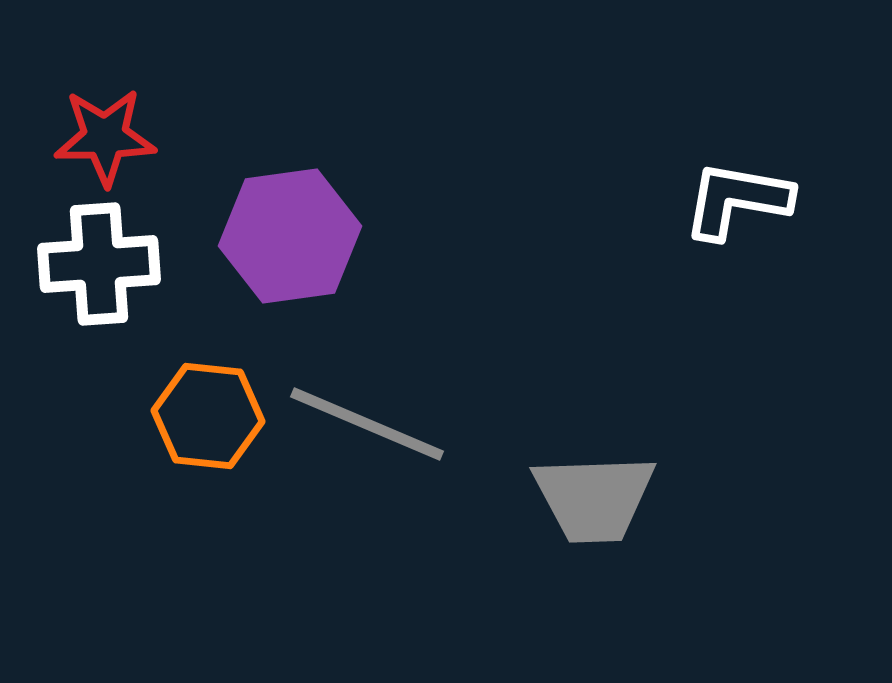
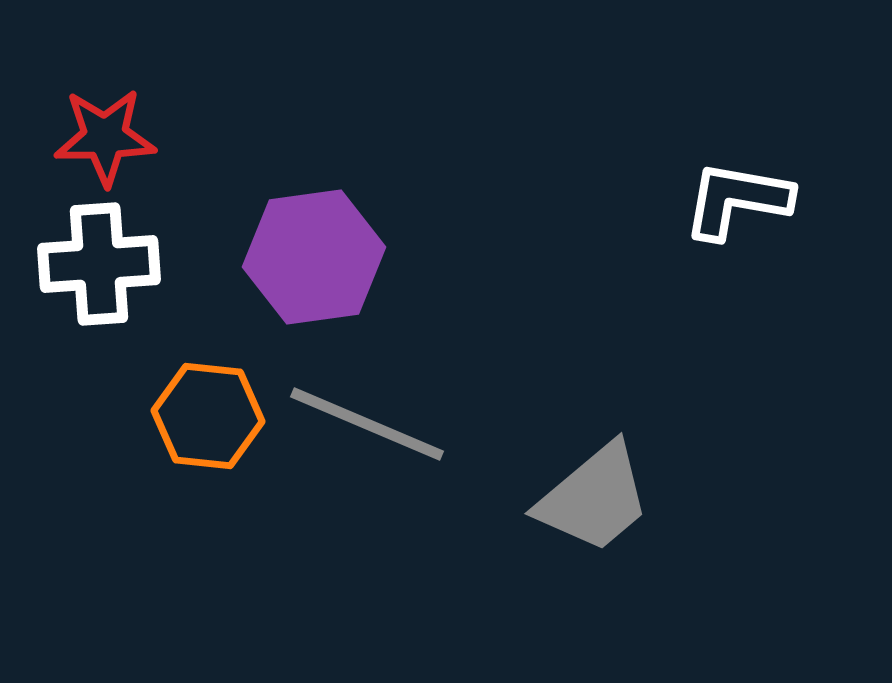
purple hexagon: moved 24 px right, 21 px down
gray trapezoid: rotated 38 degrees counterclockwise
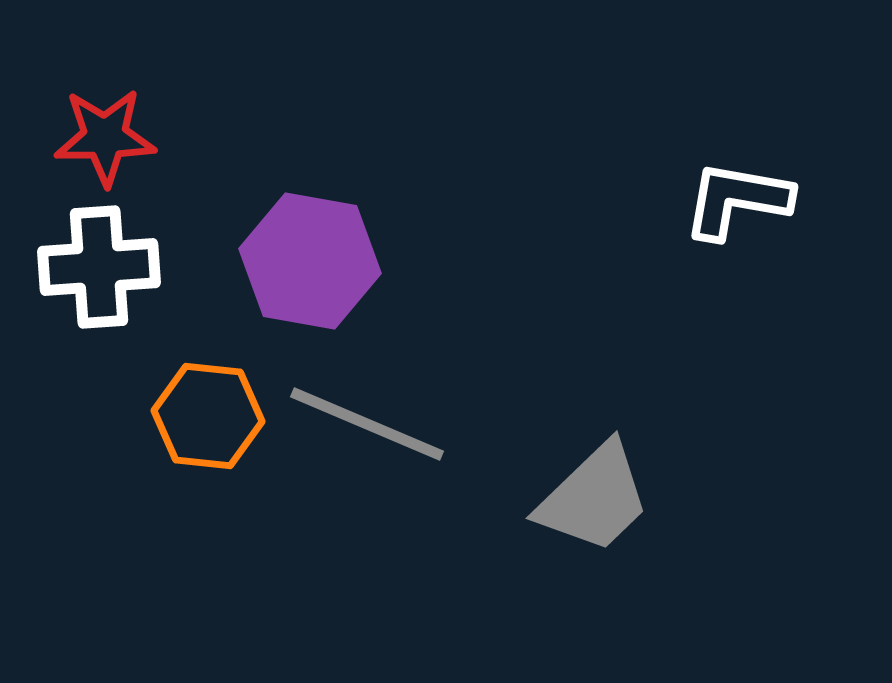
purple hexagon: moved 4 px left, 4 px down; rotated 18 degrees clockwise
white cross: moved 3 px down
gray trapezoid: rotated 4 degrees counterclockwise
